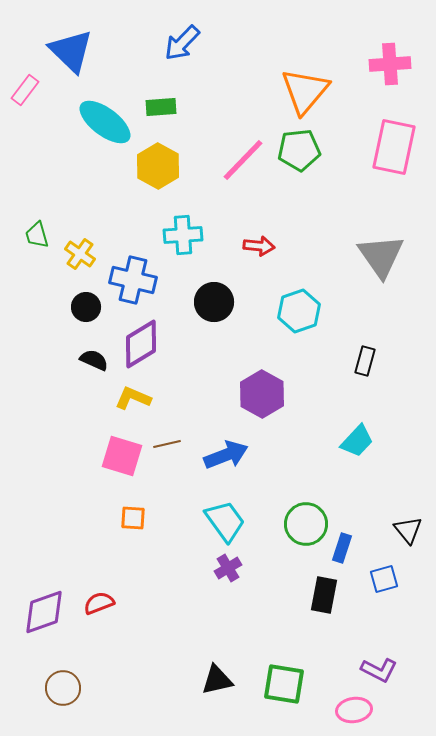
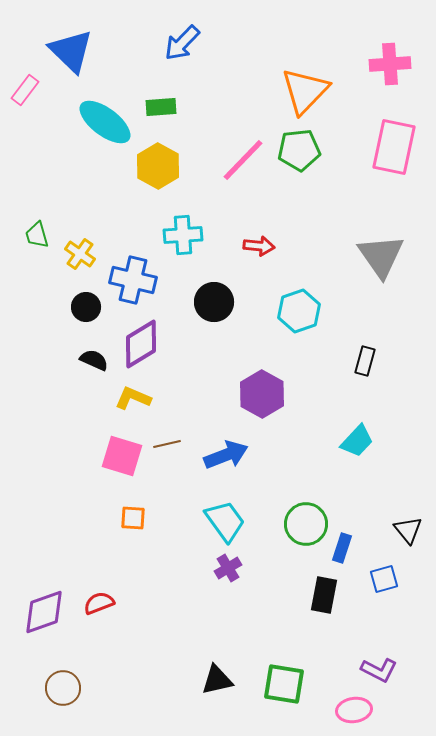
orange triangle at (305, 91): rotated 4 degrees clockwise
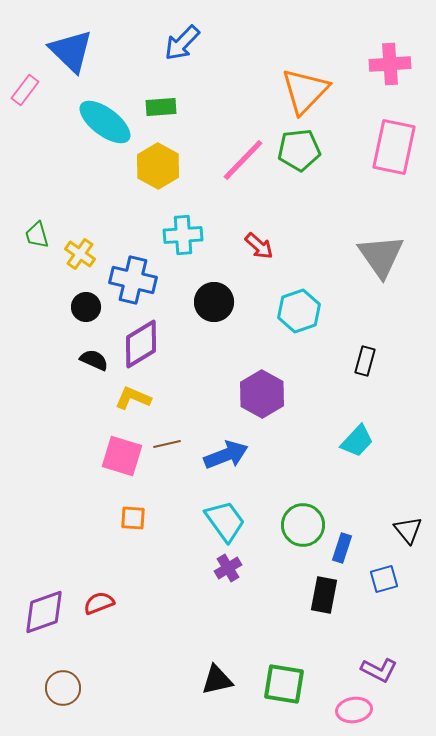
red arrow at (259, 246): rotated 36 degrees clockwise
green circle at (306, 524): moved 3 px left, 1 px down
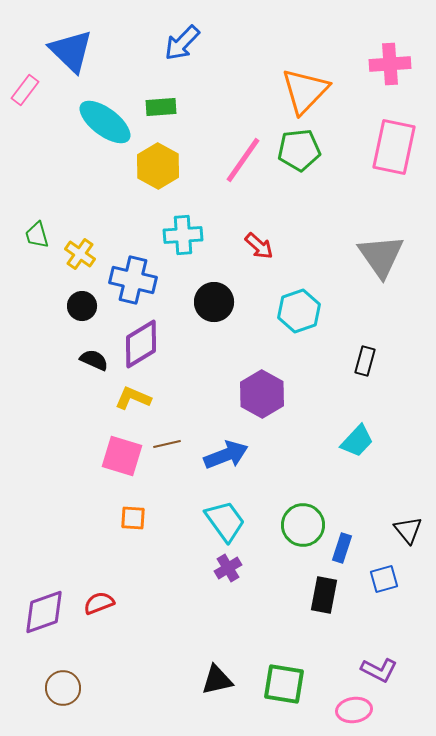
pink line at (243, 160): rotated 9 degrees counterclockwise
black circle at (86, 307): moved 4 px left, 1 px up
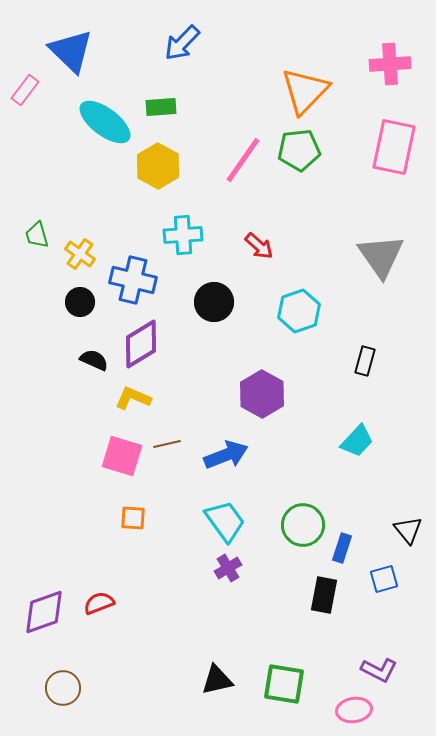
black circle at (82, 306): moved 2 px left, 4 px up
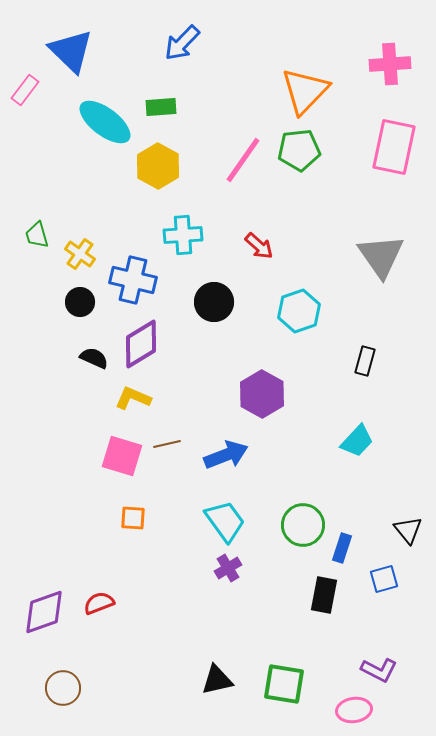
black semicircle at (94, 360): moved 2 px up
